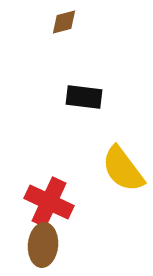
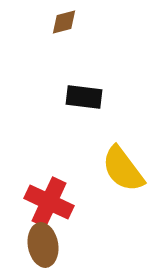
brown ellipse: rotated 15 degrees counterclockwise
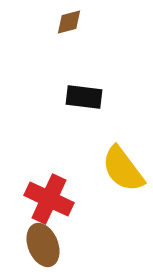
brown diamond: moved 5 px right
red cross: moved 3 px up
brown ellipse: rotated 12 degrees counterclockwise
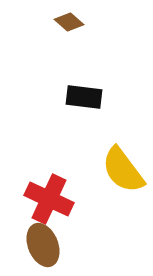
brown diamond: rotated 56 degrees clockwise
yellow semicircle: moved 1 px down
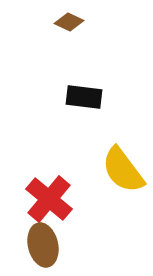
brown diamond: rotated 16 degrees counterclockwise
red cross: rotated 15 degrees clockwise
brown ellipse: rotated 9 degrees clockwise
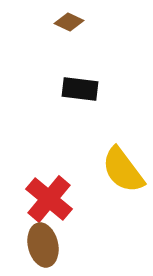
black rectangle: moved 4 px left, 8 px up
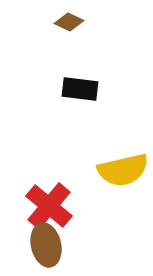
yellow semicircle: rotated 66 degrees counterclockwise
red cross: moved 7 px down
brown ellipse: moved 3 px right
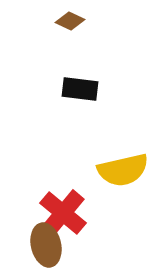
brown diamond: moved 1 px right, 1 px up
red cross: moved 14 px right, 7 px down
